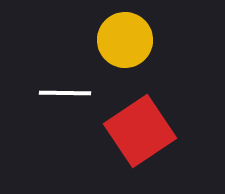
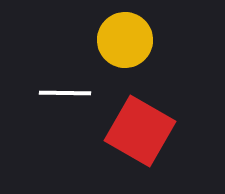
red square: rotated 26 degrees counterclockwise
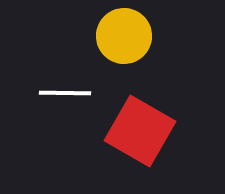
yellow circle: moved 1 px left, 4 px up
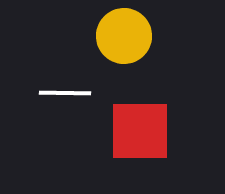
red square: rotated 30 degrees counterclockwise
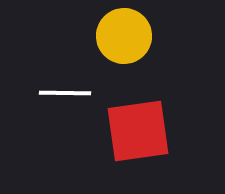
red square: moved 2 px left; rotated 8 degrees counterclockwise
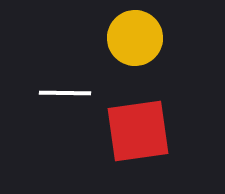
yellow circle: moved 11 px right, 2 px down
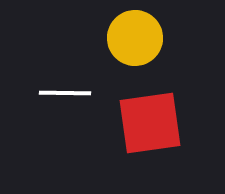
red square: moved 12 px right, 8 px up
